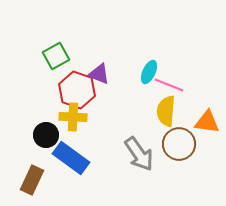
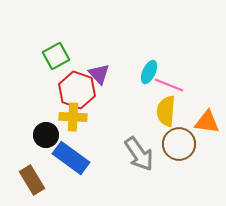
purple triangle: rotated 25 degrees clockwise
brown rectangle: rotated 56 degrees counterclockwise
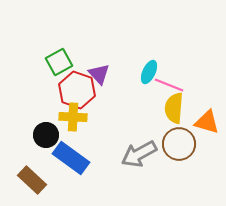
green square: moved 3 px right, 6 px down
yellow semicircle: moved 8 px right, 3 px up
orange triangle: rotated 8 degrees clockwise
gray arrow: rotated 96 degrees clockwise
brown rectangle: rotated 16 degrees counterclockwise
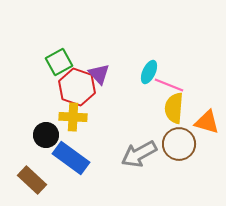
red hexagon: moved 3 px up
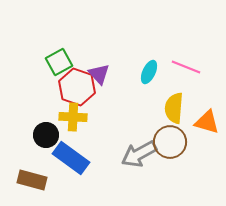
pink line: moved 17 px right, 18 px up
brown circle: moved 9 px left, 2 px up
brown rectangle: rotated 28 degrees counterclockwise
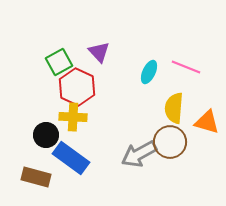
purple triangle: moved 22 px up
red hexagon: rotated 6 degrees clockwise
brown rectangle: moved 4 px right, 3 px up
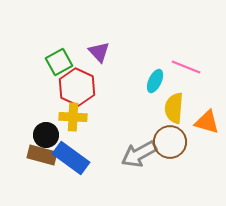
cyan ellipse: moved 6 px right, 9 px down
brown rectangle: moved 6 px right, 22 px up
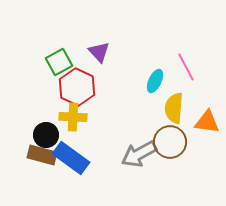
pink line: rotated 40 degrees clockwise
orange triangle: rotated 8 degrees counterclockwise
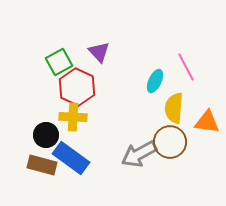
brown rectangle: moved 10 px down
